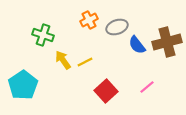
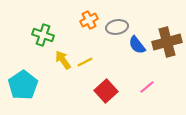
gray ellipse: rotated 10 degrees clockwise
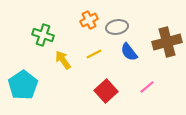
blue semicircle: moved 8 px left, 7 px down
yellow line: moved 9 px right, 8 px up
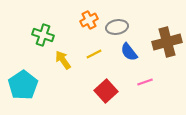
pink line: moved 2 px left, 5 px up; rotated 21 degrees clockwise
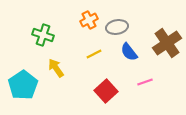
brown cross: moved 1 px down; rotated 20 degrees counterclockwise
yellow arrow: moved 7 px left, 8 px down
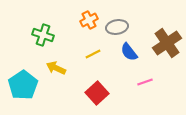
yellow line: moved 1 px left
yellow arrow: rotated 30 degrees counterclockwise
red square: moved 9 px left, 2 px down
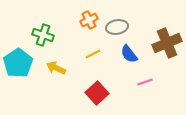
brown cross: rotated 12 degrees clockwise
blue semicircle: moved 2 px down
cyan pentagon: moved 5 px left, 22 px up
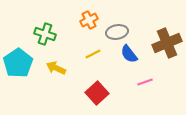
gray ellipse: moved 5 px down
green cross: moved 2 px right, 1 px up
